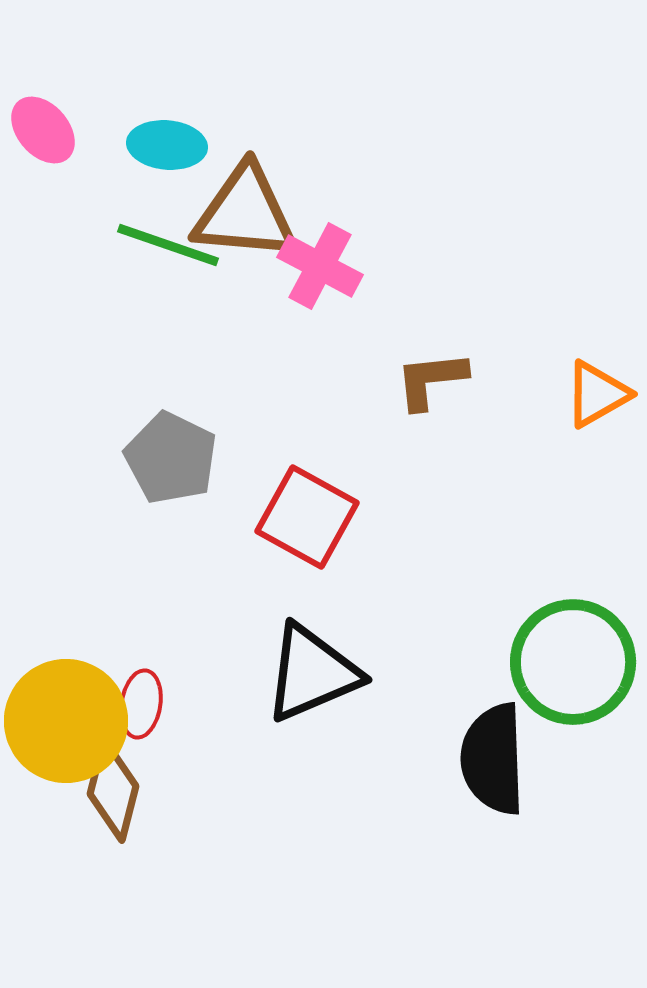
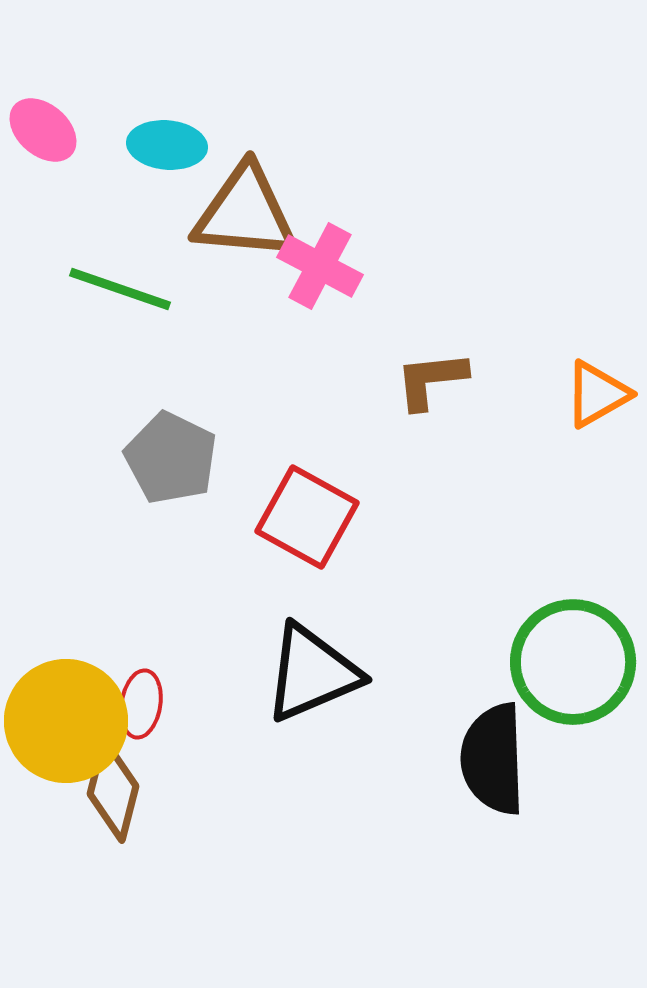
pink ellipse: rotated 8 degrees counterclockwise
green line: moved 48 px left, 44 px down
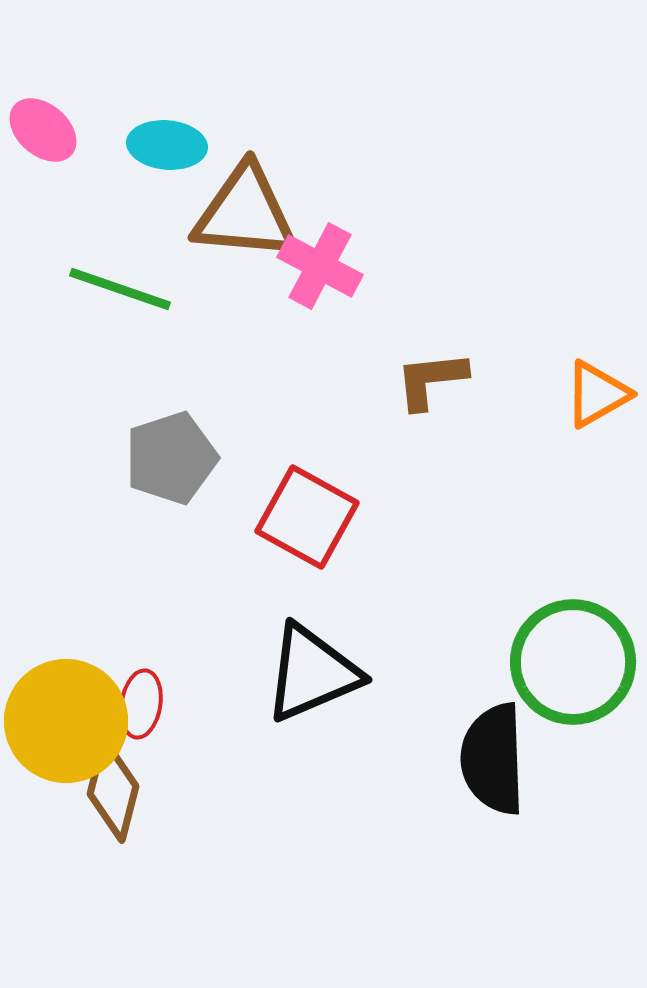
gray pentagon: rotated 28 degrees clockwise
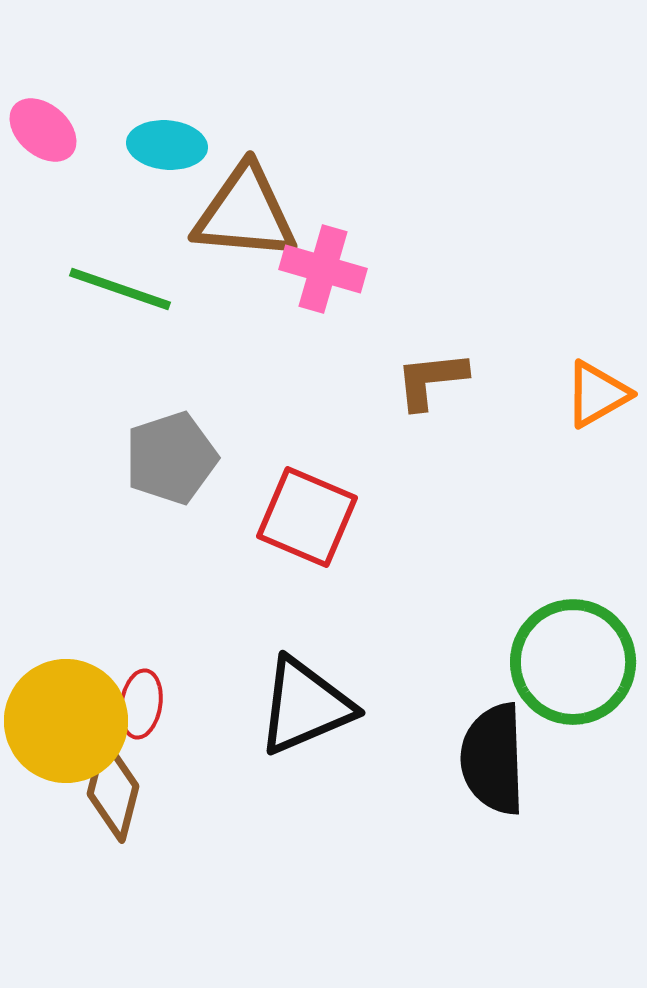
pink cross: moved 3 px right, 3 px down; rotated 12 degrees counterclockwise
red square: rotated 6 degrees counterclockwise
black triangle: moved 7 px left, 33 px down
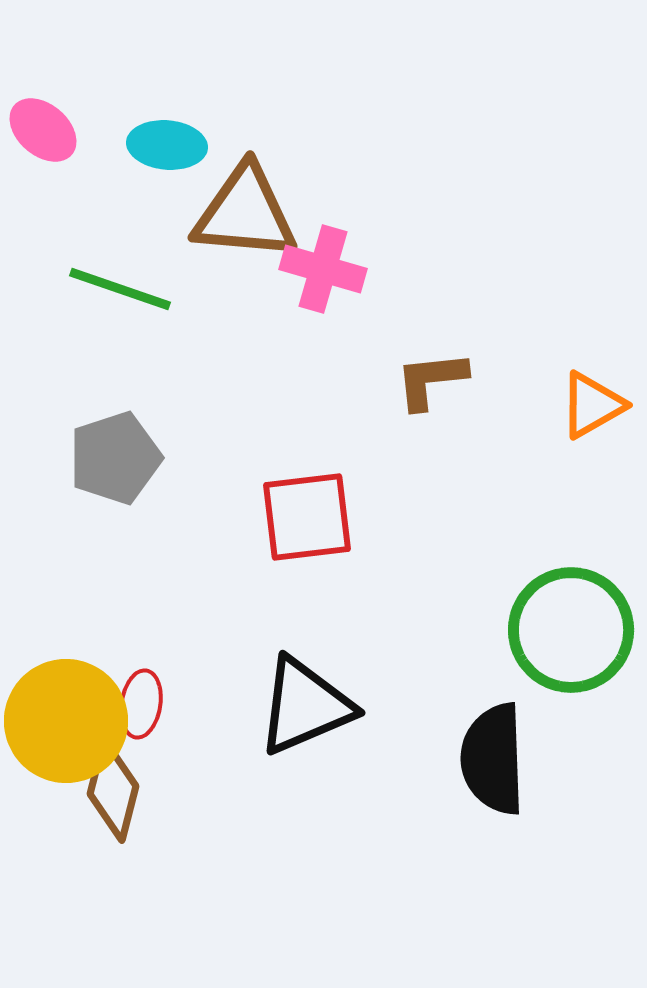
orange triangle: moved 5 px left, 11 px down
gray pentagon: moved 56 px left
red square: rotated 30 degrees counterclockwise
green circle: moved 2 px left, 32 px up
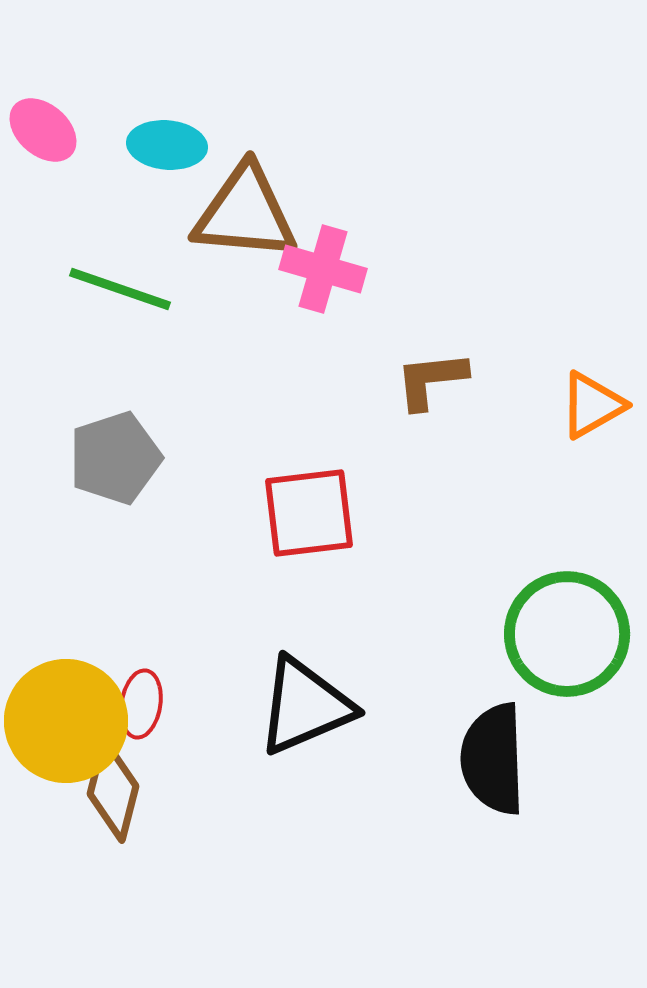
red square: moved 2 px right, 4 px up
green circle: moved 4 px left, 4 px down
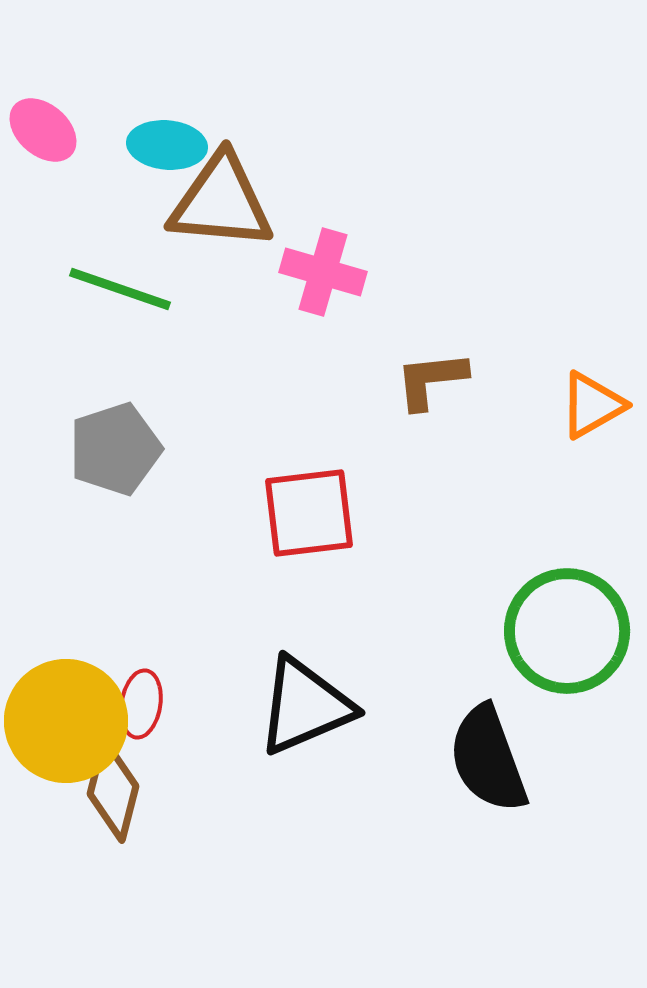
brown triangle: moved 24 px left, 11 px up
pink cross: moved 3 px down
gray pentagon: moved 9 px up
green circle: moved 3 px up
black semicircle: moved 5 px left; rotated 18 degrees counterclockwise
